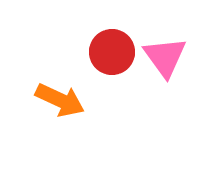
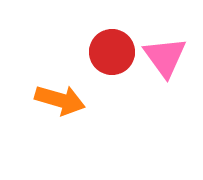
orange arrow: rotated 9 degrees counterclockwise
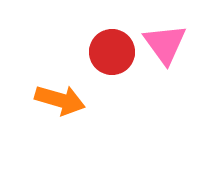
pink triangle: moved 13 px up
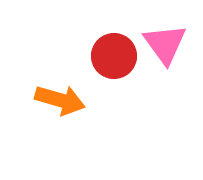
red circle: moved 2 px right, 4 px down
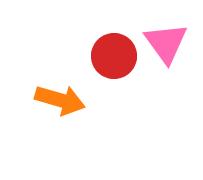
pink triangle: moved 1 px right, 1 px up
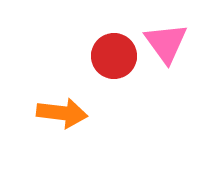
orange arrow: moved 2 px right, 13 px down; rotated 9 degrees counterclockwise
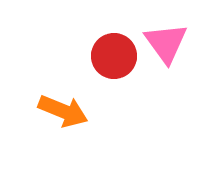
orange arrow: moved 1 px right, 2 px up; rotated 15 degrees clockwise
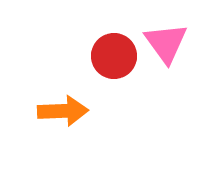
orange arrow: rotated 24 degrees counterclockwise
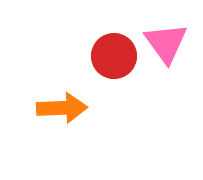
orange arrow: moved 1 px left, 3 px up
